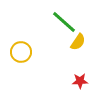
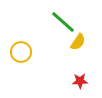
green line: moved 1 px left
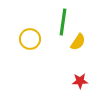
green line: rotated 56 degrees clockwise
yellow circle: moved 9 px right, 13 px up
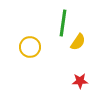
green line: moved 1 px down
yellow circle: moved 8 px down
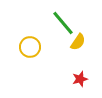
green line: rotated 48 degrees counterclockwise
red star: moved 2 px up; rotated 14 degrees counterclockwise
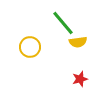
yellow semicircle: rotated 48 degrees clockwise
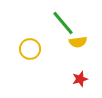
yellow circle: moved 2 px down
